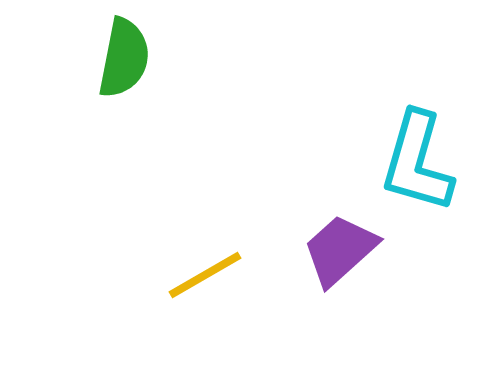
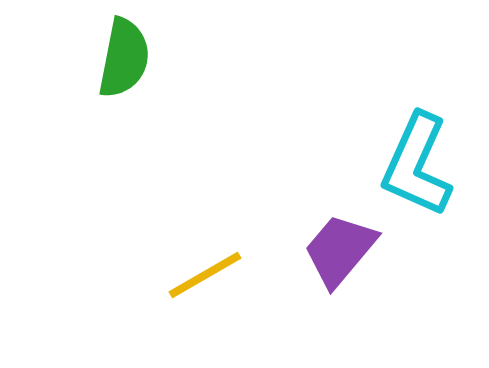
cyan L-shape: moved 3 px down; rotated 8 degrees clockwise
purple trapezoid: rotated 8 degrees counterclockwise
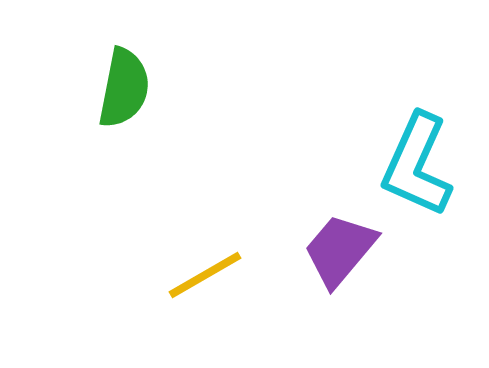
green semicircle: moved 30 px down
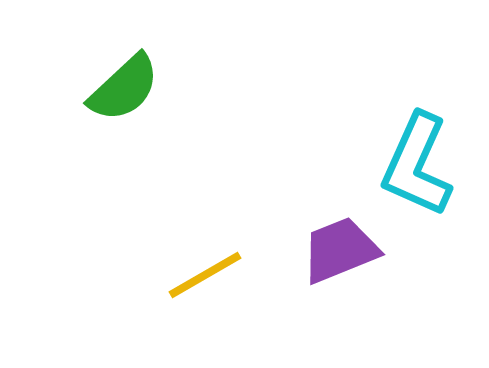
green semicircle: rotated 36 degrees clockwise
purple trapezoid: rotated 28 degrees clockwise
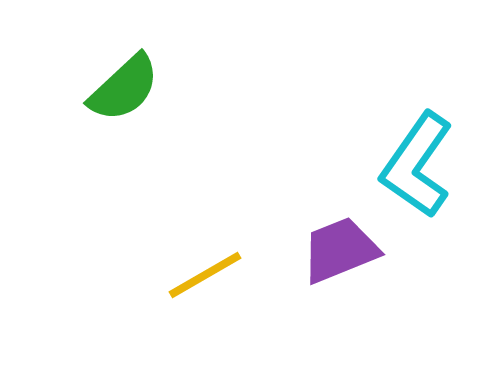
cyan L-shape: rotated 11 degrees clockwise
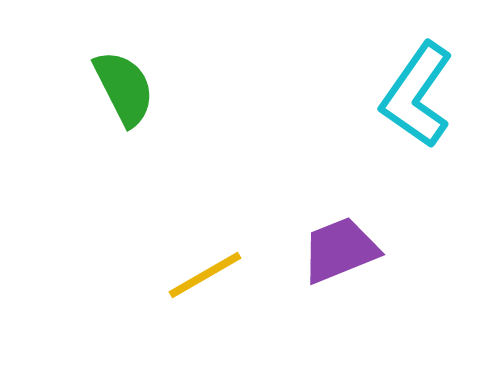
green semicircle: rotated 74 degrees counterclockwise
cyan L-shape: moved 70 px up
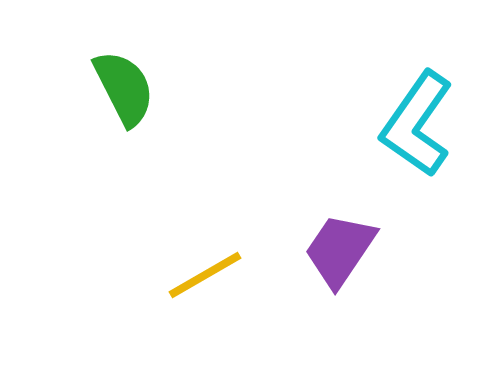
cyan L-shape: moved 29 px down
purple trapezoid: rotated 34 degrees counterclockwise
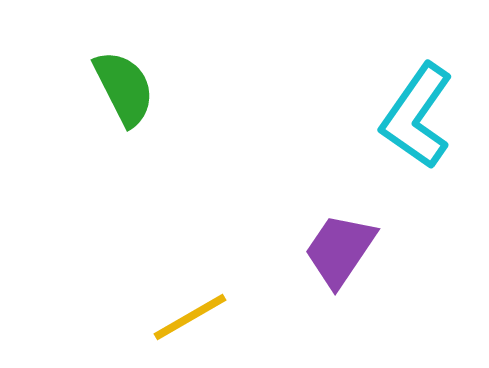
cyan L-shape: moved 8 px up
yellow line: moved 15 px left, 42 px down
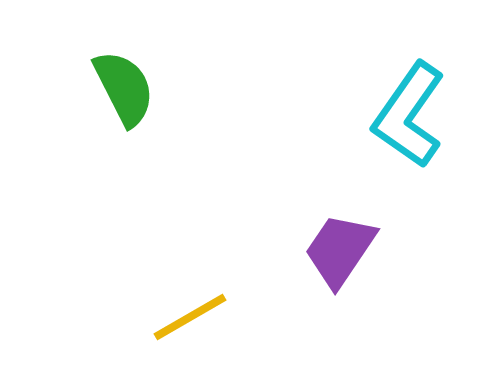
cyan L-shape: moved 8 px left, 1 px up
